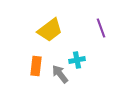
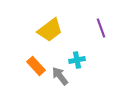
orange rectangle: rotated 48 degrees counterclockwise
gray arrow: moved 2 px down
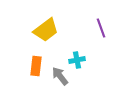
yellow trapezoid: moved 4 px left
orange rectangle: rotated 48 degrees clockwise
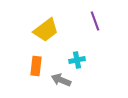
purple line: moved 6 px left, 7 px up
gray arrow: moved 1 px right, 4 px down; rotated 30 degrees counterclockwise
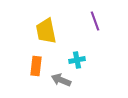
yellow trapezoid: moved 1 px down; rotated 116 degrees clockwise
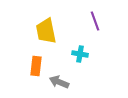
cyan cross: moved 3 px right, 6 px up; rotated 21 degrees clockwise
gray arrow: moved 2 px left, 2 px down
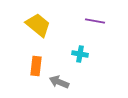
purple line: rotated 60 degrees counterclockwise
yellow trapezoid: moved 8 px left, 6 px up; rotated 140 degrees clockwise
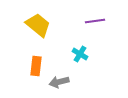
purple line: rotated 18 degrees counterclockwise
cyan cross: rotated 21 degrees clockwise
gray arrow: rotated 36 degrees counterclockwise
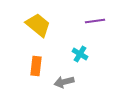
gray arrow: moved 5 px right
